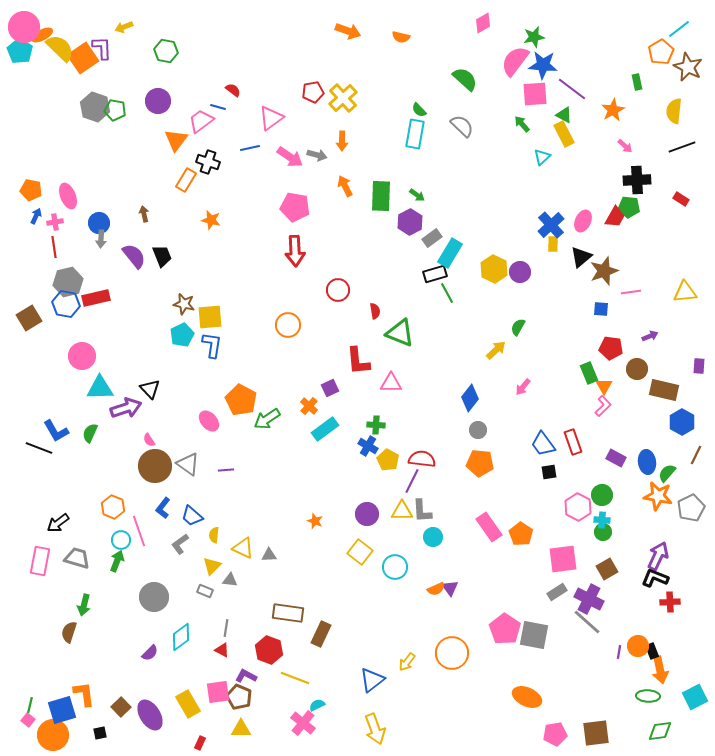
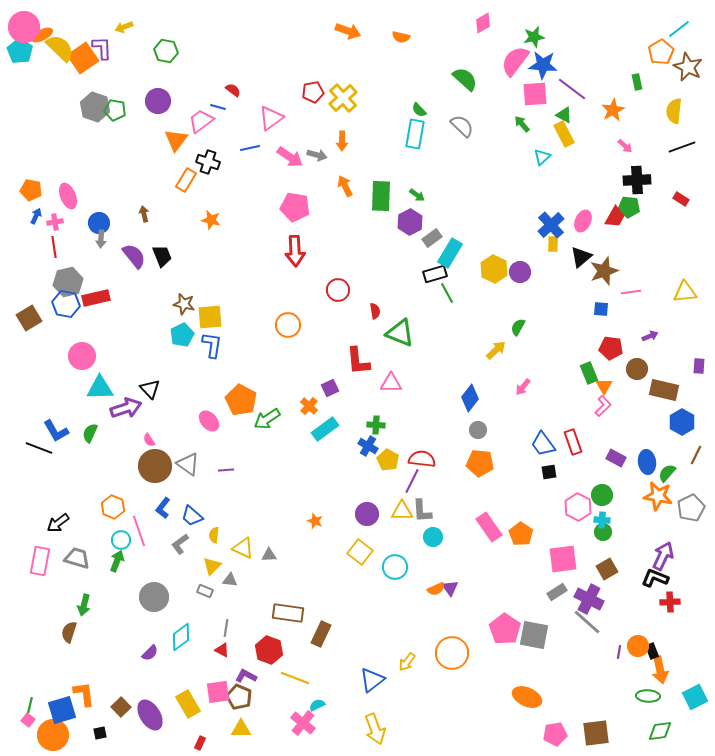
purple arrow at (658, 556): moved 5 px right
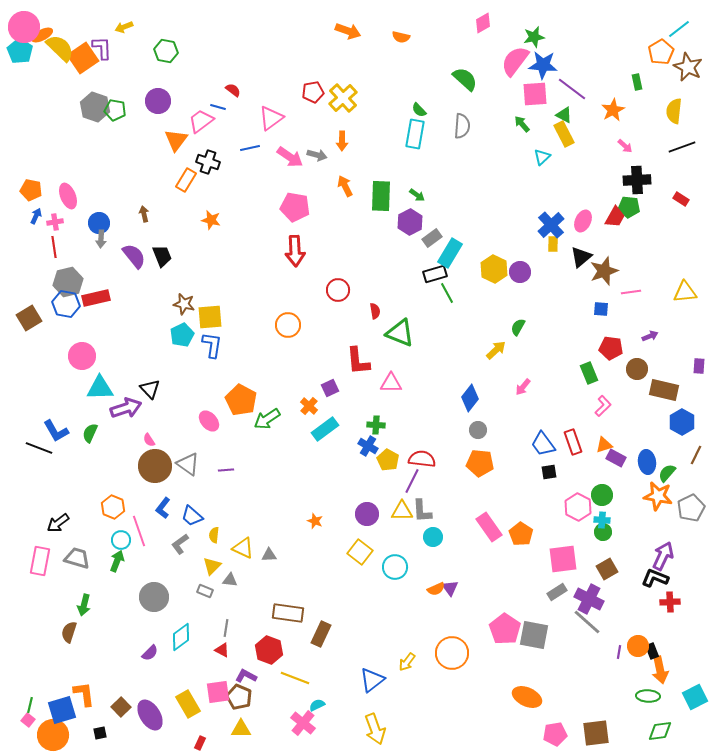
gray semicircle at (462, 126): rotated 50 degrees clockwise
orange triangle at (604, 386): moved 59 px down; rotated 42 degrees clockwise
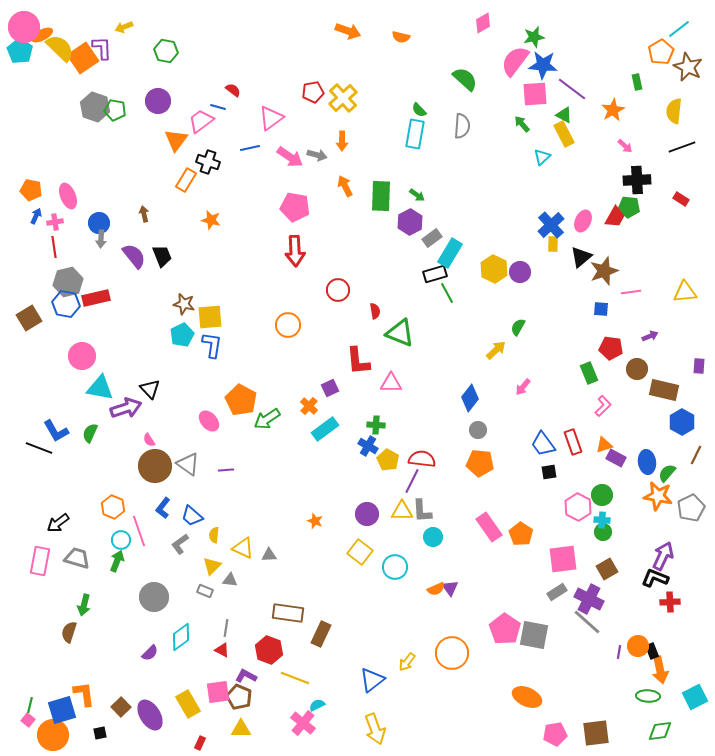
cyan triangle at (100, 388): rotated 12 degrees clockwise
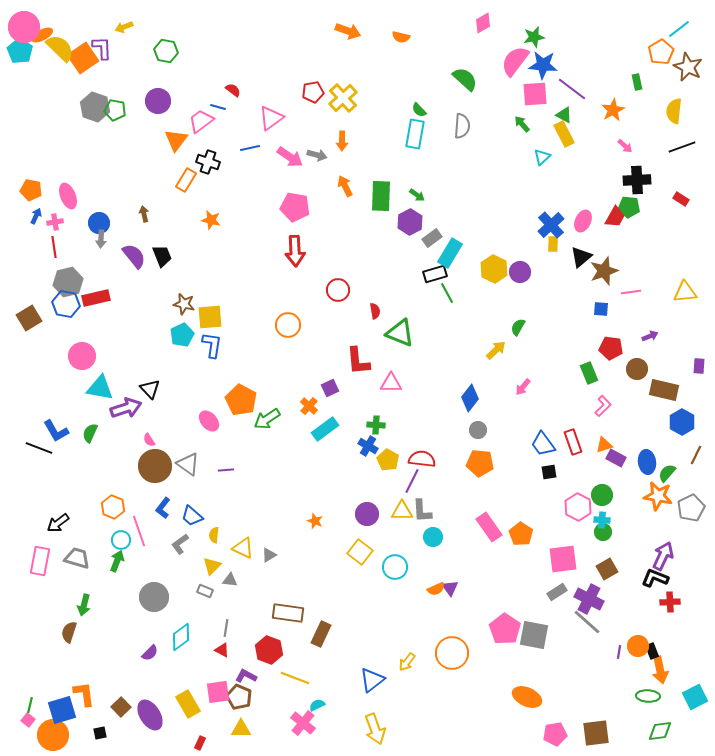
gray triangle at (269, 555): rotated 28 degrees counterclockwise
